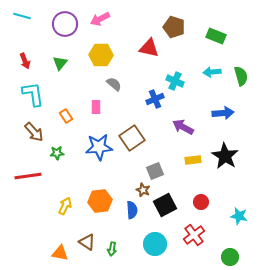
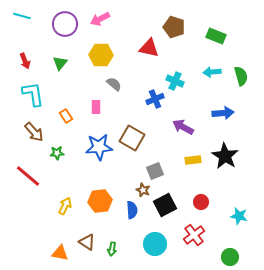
brown square: rotated 25 degrees counterclockwise
red line: rotated 48 degrees clockwise
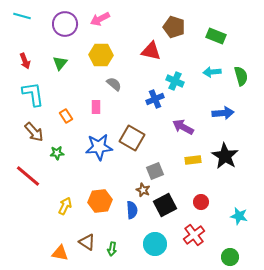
red triangle: moved 2 px right, 3 px down
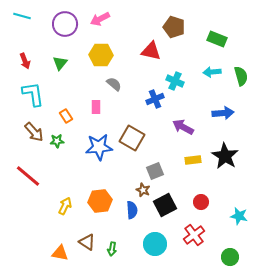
green rectangle: moved 1 px right, 3 px down
green star: moved 12 px up
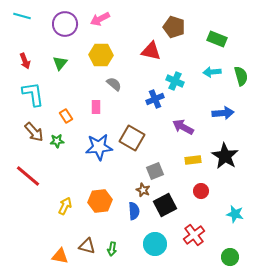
red circle: moved 11 px up
blue semicircle: moved 2 px right, 1 px down
cyan star: moved 4 px left, 2 px up
brown triangle: moved 4 px down; rotated 18 degrees counterclockwise
orange triangle: moved 3 px down
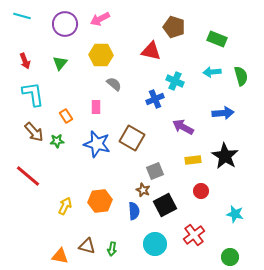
blue star: moved 2 px left, 3 px up; rotated 20 degrees clockwise
